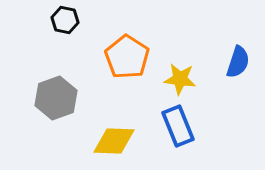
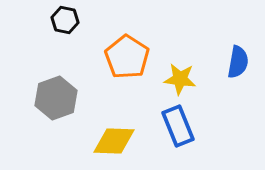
blue semicircle: rotated 8 degrees counterclockwise
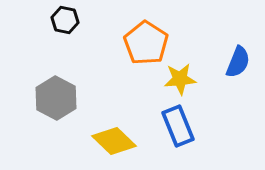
orange pentagon: moved 19 px right, 14 px up
blue semicircle: rotated 12 degrees clockwise
yellow star: rotated 12 degrees counterclockwise
gray hexagon: rotated 12 degrees counterclockwise
yellow diamond: rotated 42 degrees clockwise
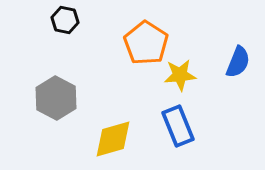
yellow star: moved 4 px up
yellow diamond: moved 1 px left, 2 px up; rotated 60 degrees counterclockwise
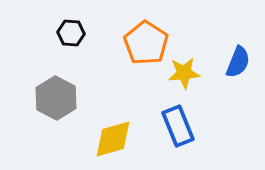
black hexagon: moved 6 px right, 13 px down; rotated 8 degrees counterclockwise
yellow star: moved 4 px right, 2 px up
